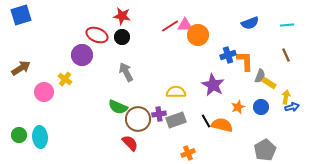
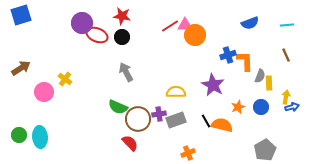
orange circle: moved 3 px left
purple circle: moved 32 px up
yellow rectangle: rotated 56 degrees clockwise
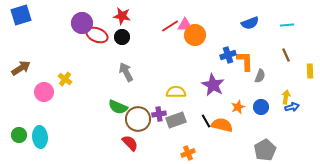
yellow rectangle: moved 41 px right, 12 px up
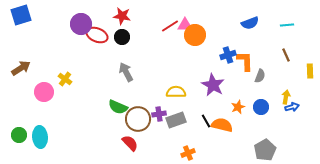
purple circle: moved 1 px left, 1 px down
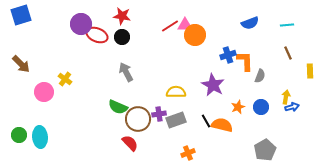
brown line: moved 2 px right, 2 px up
brown arrow: moved 4 px up; rotated 78 degrees clockwise
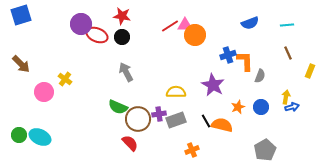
yellow rectangle: rotated 24 degrees clockwise
cyan ellipse: rotated 60 degrees counterclockwise
orange cross: moved 4 px right, 3 px up
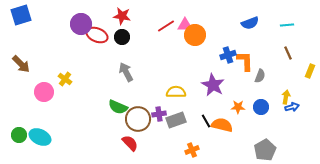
red line: moved 4 px left
orange star: rotated 24 degrees clockwise
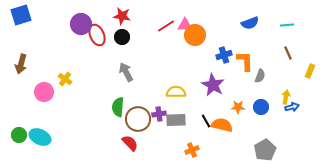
red ellipse: rotated 45 degrees clockwise
blue cross: moved 4 px left
brown arrow: rotated 60 degrees clockwise
green semicircle: rotated 72 degrees clockwise
gray rectangle: rotated 18 degrees clockwise
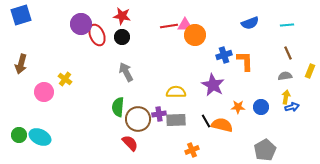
red line: moved 3 px right; rotated 24 degrees clockwise
gray semicircle: moved 25 px right; rotated 120 degrees counterclockwise
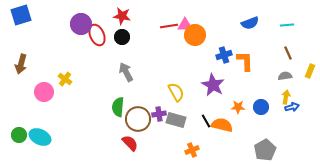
yellow semicircle: rotated 60 degrees clockwise
gray rectangle: rotated 18 degrees clockwise
